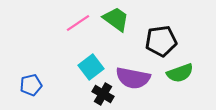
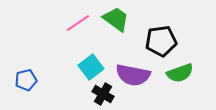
purple semicircle: moved 3 px up
blue pentagon: moved 5 px left, 5 px up
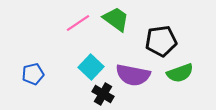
cyan square: rotated 10 degrees counterclockwise
blue pentagon: moved 7 px right, 6 px up
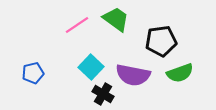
pink line: moved 1 px left, 2 px down
blue pentagon: moved 1 px up
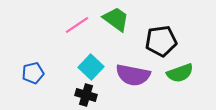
black cross: moved 17 px left, 1 px down; rotated 15 degrees counterclockwise
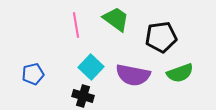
pink line: moved 1 px left; rotated 65 degrees counterclockwise
black pentagon: moved 4 px up
blue pentagon: moved 1 px down
black cross: moved 3 px left, 1 px down
